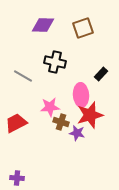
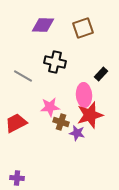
pink ellipse: moved 3 px right
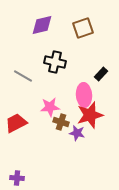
purple diamond: moved 1 px left; rotated 15 degrees counterclockwise
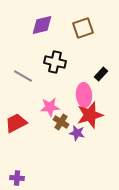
brown cross: rotated 14 degrees clockwise
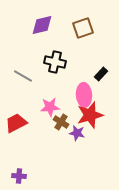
purple cross: moved 2 px right, 2 px up
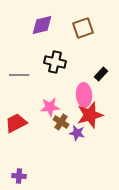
gray line: moved 4 px left, 1 px up; rotated 30 degrees counterclockwise
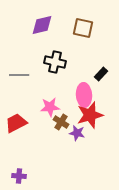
brown square: rotated 30 degrees clockwise
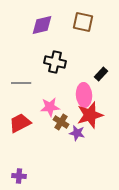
brown square: moved 6 px up
gray line: moved 2 px right, 8 px down
red trapezoid: moved 4 px right
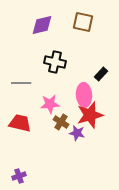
pink star: moved 3 px up
red trapezoid: rotated 40 degrees clockwise
purple cross: rotated 24 degrees counterclockwise
